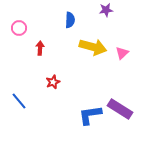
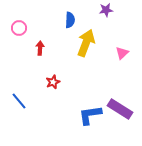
yellow arrow: moved 7 px left, 4 px up; rotated 84 degrees counterclockwise
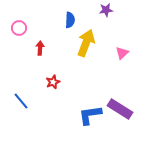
blue line: moved 2 px right
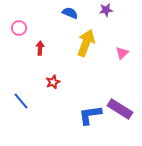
blue semicircle: moved 7 px up; rotated 70 degrees counterclockwise
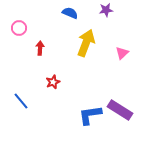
purple rectangle: moved 1 px down
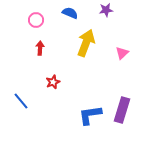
pink circle: moved 17 px right, 8 px up
purple rectangle: moved 2 px right; rotated 75 degrees clockwise
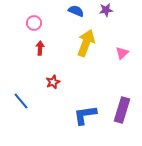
blue semicircle: moved 6 px right, 2 px up
pink circle: moved 2 px left, 3 px down
blue L-shape: moved 5 px left
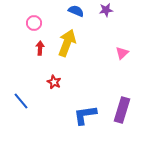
yellow arrow: moved 19 px left
red star: moved 1 px right; rotated 24 degrees counterclockwise
